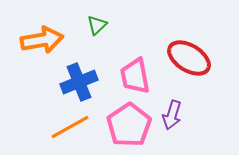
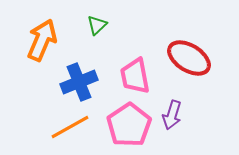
orange arrow: rotated 57 degrees counterclockwise
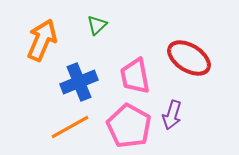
pink pentagon: moved 1 px down; rotated 9 degrees counterclockwise
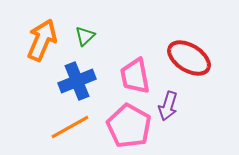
green triangle: moved 12 px left, 11 px down
blue cross: moved 2 px left, 1 px up
purple arrow: moved 4 px left, 9 px up
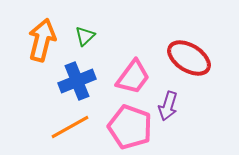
orange arrow: rotated 9 degrees counterclockwise
pink trapezoid: moved 2 px left, 1 px down; rotated 132 degrees counterclockwise
pink pentagon: moved 1 px right, 1 px down; rotated 9 degrees counterclockwise
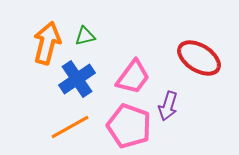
green triangle: rotated 30 degrees clockwise
orange arrow: moved 5 px right, 3 px down
red ellipse: moved 10 px right
blue cross: moved 2 px up; rotated 12 degrees counterclockwise
pink pentagon: moved 1 px left, 1 px up
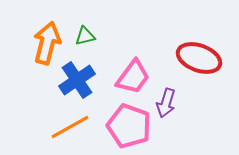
red ellipse: rotated 12 degrees counterclockwise
blue cross: moved 1 px down
purple arrow: moved 2 px left, 3 px up
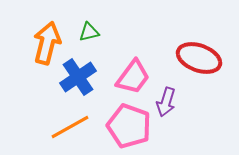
green triangle: moved 4 px right, 4 px up
blue cross: moved 1 px right, 3 px up
purple arrow: moved 1 px up
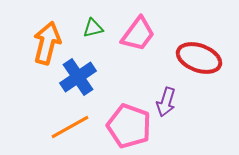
green triangle: moved 4 px right, 4 px up
pink trapezoid: moved 5 px right, 43 px up
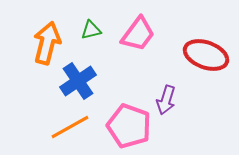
green triangle: moved 2 px left, 2 px down
red ellipse: moved 7 px right, 3 px up
blue cross: moved 4 px down
purple arrow: moved 2 px up
